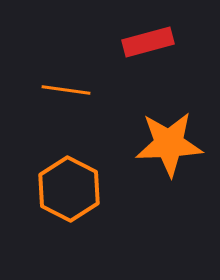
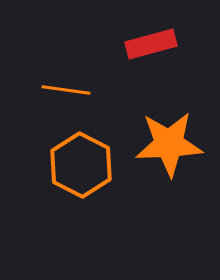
red rectangle: moved 3 px right, 2 px down
orange hexagon: moved 12 px right, 24 px up
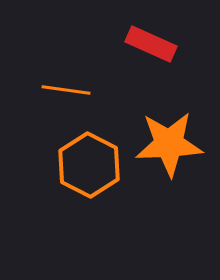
red rectangle: rotated 39 degrees clockwise
orange hexagon: moved 8 px right
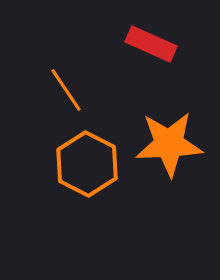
orange line: rotated 48 degrees clockwise
orange hexagon: moved 2 px left, 1 px up
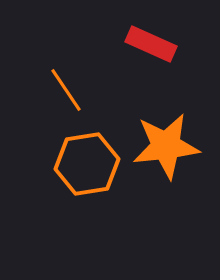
orange star: moved 3 px left, 2 px down; rotated 4 degrees counterclockwise
orange hexagon: rotated 24 degrees clockwise
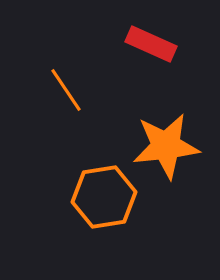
orange hexagon: moved 17 px right, 33 px down
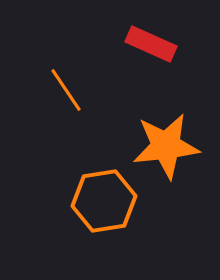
orange hexagon: moved 4 px down
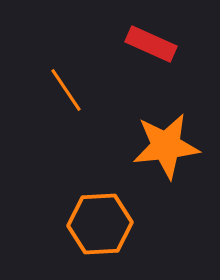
orange hexagon: moved 4 px left, 23 px down; rotated 6 degrees clockwise
